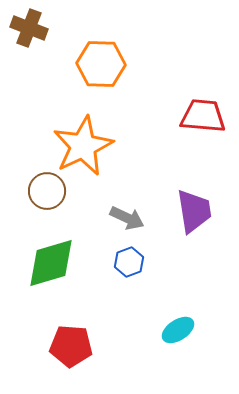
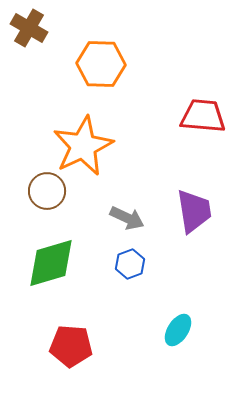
brown cross: rotated 9 degrees clockwise
blue hexagon: moved 1 px right, 2 px down
cyan ellipse: rotated 24 degrees counterclockwise
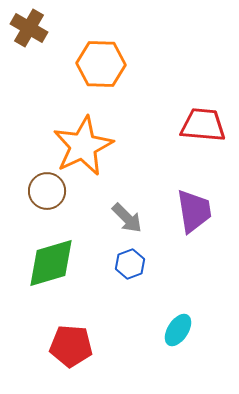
red trapezoid: moved 9 px down
gray arrow: rotated 20 degrees clockwise
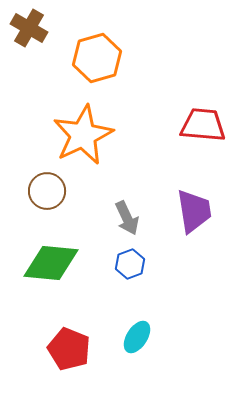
orange hexagon: moved 4 px left, 6 px up; rotated 18 degrees counterclockwise
orange star: moved 11 px up
gray arrow: rotated 20 degrees clockwise
green diamond: rotated 22 degrees clockwise
cyan ellipse: moved 41 px left, 7 px down
red pentagon: moved 2 px left, 3 px down; rotated 18 degrees clockwise
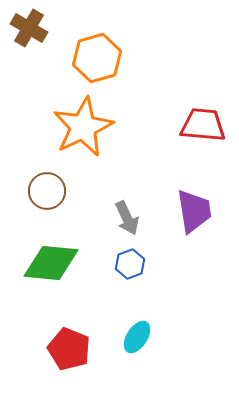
orange star: moved 8 px up
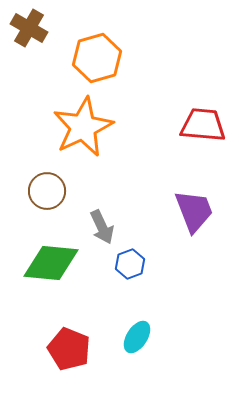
purple trapezoid: rotated 12 degrees counterclockwise
gray arrow: moved 25 px left, 9 px down
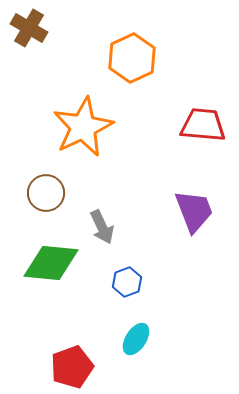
orange hexagon: moved 35 px right; rotated 9 degrees counterclockwise
brown circle: moved 1 px left, 2 px down
blue hexagon: moved 3 px left, 18 px down
cyan ellipse: moved 1 px left, 2 px down
red pentagon: moved 3 px right, 18 px down; rotated 30 degrees clockwise
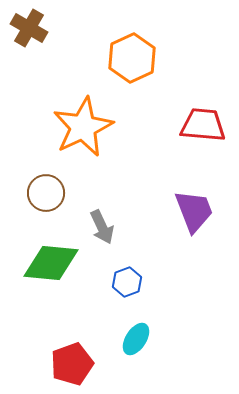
red pentagon: moved 3 px up
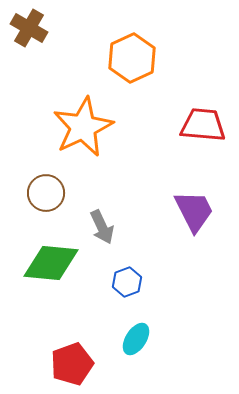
purple trapezoid: rotated 6 degrees counterclockwise
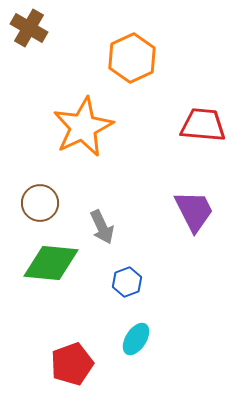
brown circle: moved 6 px left, 10 px down
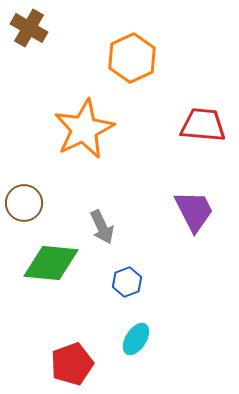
orange star: moved 1 px right, 2 px down
brown circle: moved 16 px left
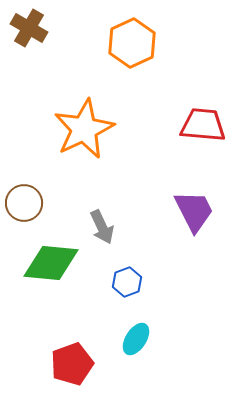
orange hexagon: moved 15 px up
